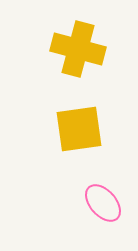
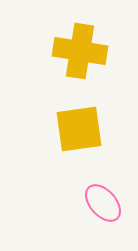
yellow cross: moved 2 px right, 2 px down; rotated 6 degrees counterclockwise
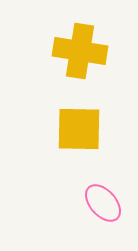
yellow square: rotated 9 degrees clockwise
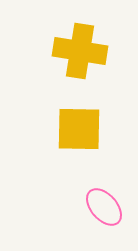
pink ellipse: moved 1 px right, 4 px down
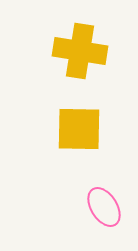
pink ellipse: rotated 9 degrees clockwise
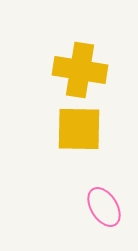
yellow cross: moved 19 px down
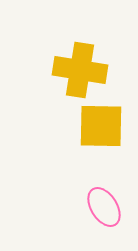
yellow square: moved 22 px right, 3 px up
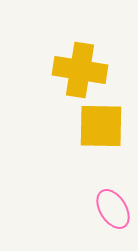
pink ellipse: moved 9 px right, 2 px down
